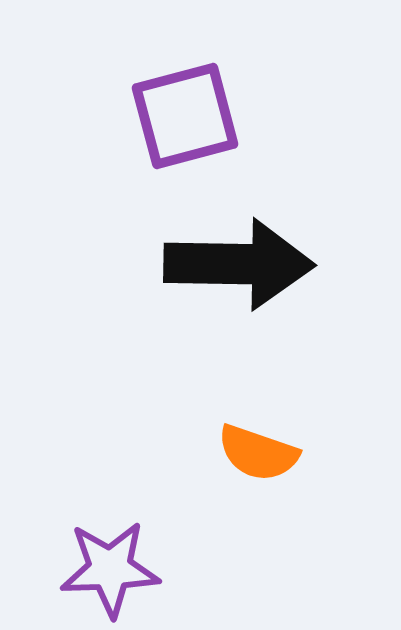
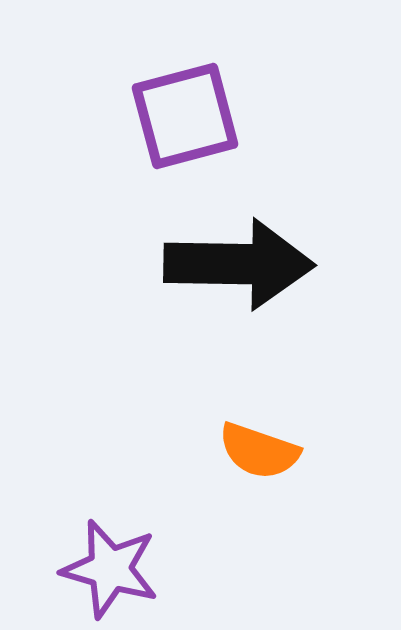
orange semicircle: moved 1 px right, 2 px up
purple star: rotated 18 degrees clockwise
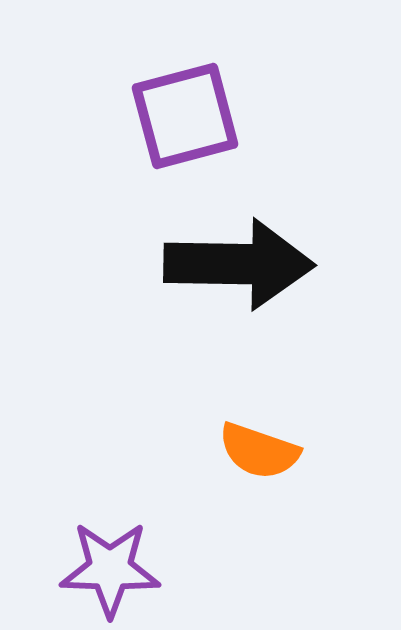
purple star: rotated 14 degrees counterclockwise
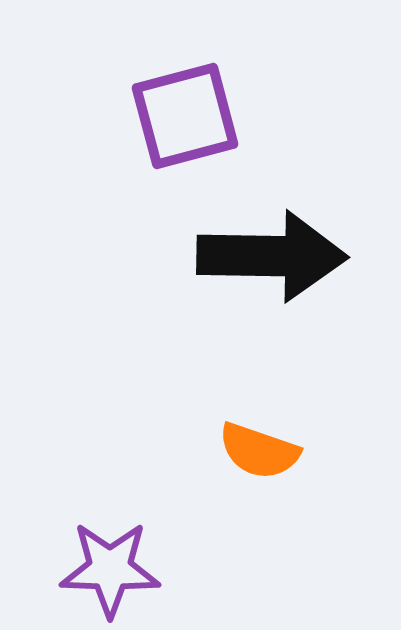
black arrow: moved 33 px right, 8 px up
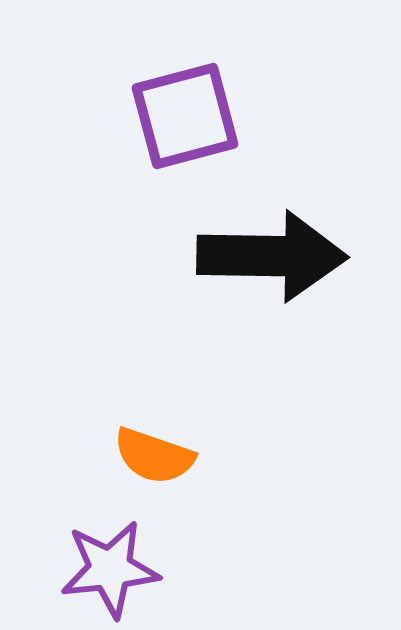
orange semicircle: moved 105 px left, 5 px down
purple star: rotated 8 degrees counterclockwise
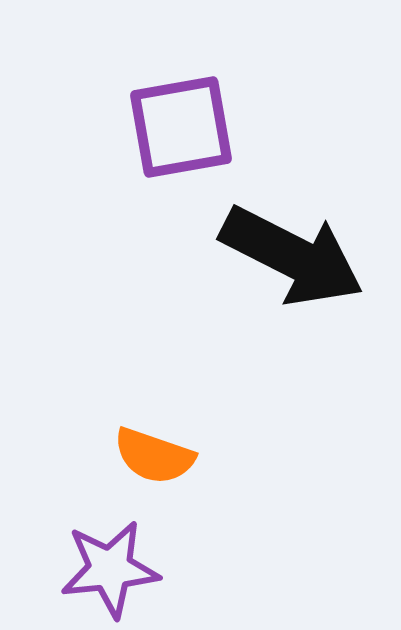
purple square: moved 4 px left, 11 px down; rotated 5 degrees clockwise
black arrow: moved 20 px right; rotated 26 degrees clockwise
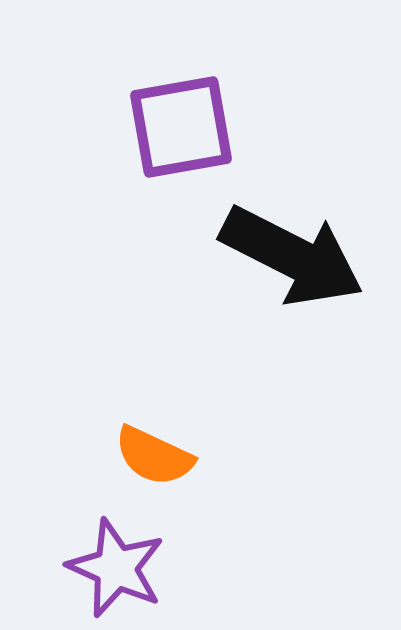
orange semicircle: rotated 6 degrees clockwise
purple star: moved 6 px right, 1 px up; rotated 30 degrees clockwise
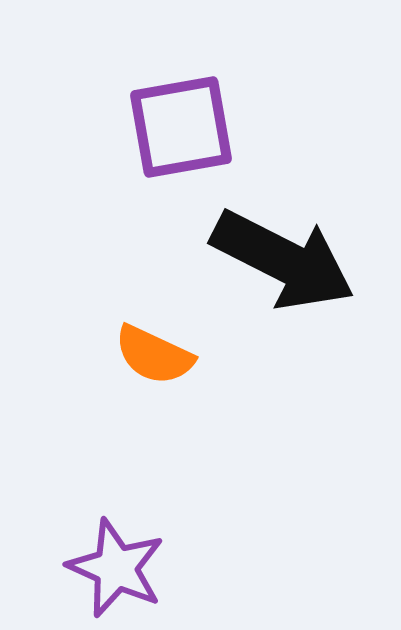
black arrow: moved 9 px left, 4 px down
orange semicircle: moved 101 px up
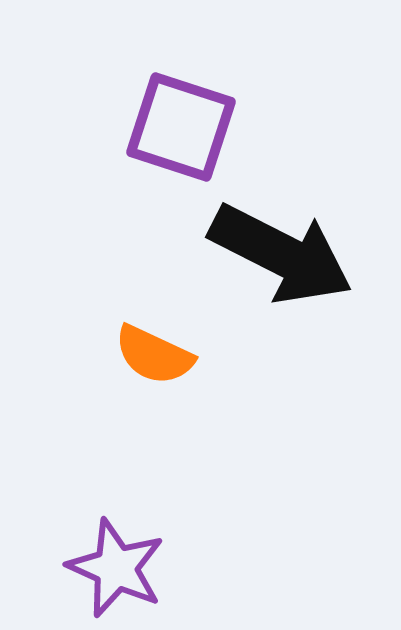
purple square: rotated 28 degrees clockwise
black arrow: moved 2 px left, 6 px up
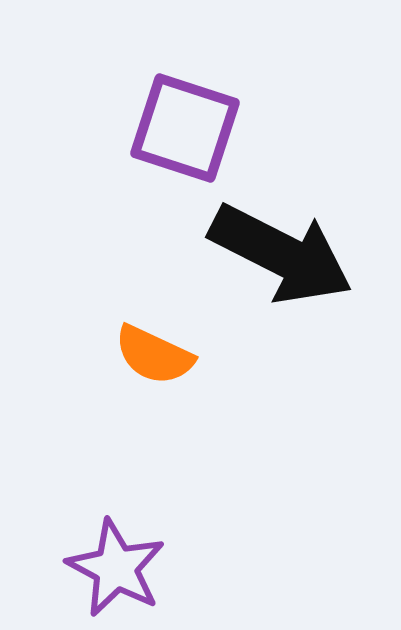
purple square: moved 4 px right, 1 px down
purple star: rotated 4 degrees clockwise
